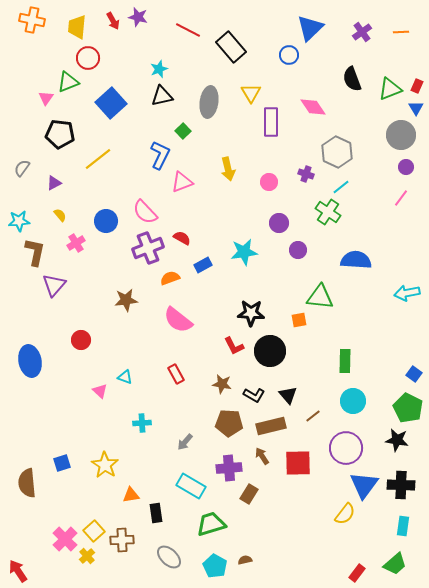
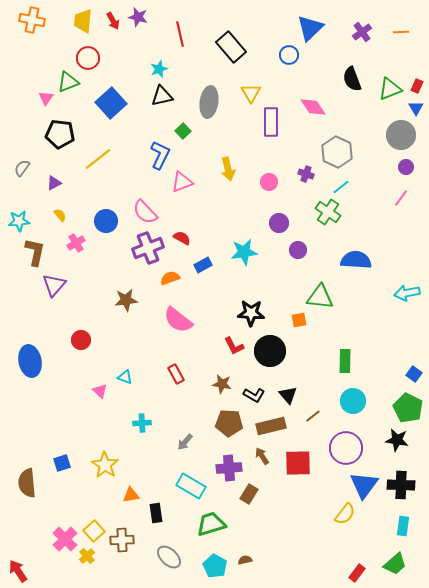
yellow trapezoid at (77, 27): moved 6 px right, 6 px up
red line at (188, 30): moved 8 px left, 4 px down; rotated 50 degrees clockwise
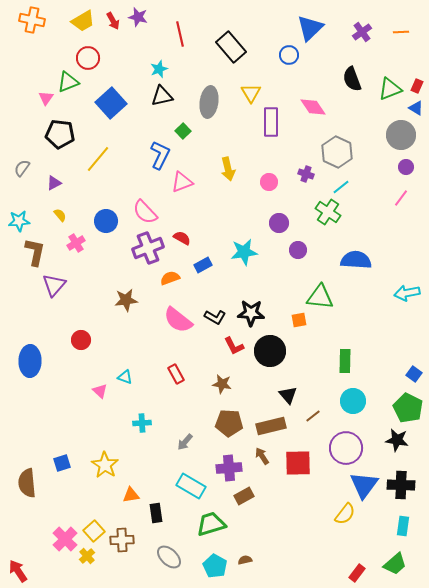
yellow trapezoid at (83, 21): rotated 125 degrees counterclockwise
blue triangle at (416, 108): rotated 28 degrees counterclockwise
yellow line at (98, 159): rotated 12 degrees counterclockwise
blue ellipse at (30, 361): rotated 12 degrees clockwise
black L-shape at (254, 395): moved 39 px left, 78 px up
brown rectangle at (249, 494): moved 5 px left, 2 px down; rotated 30 degrees clockwise
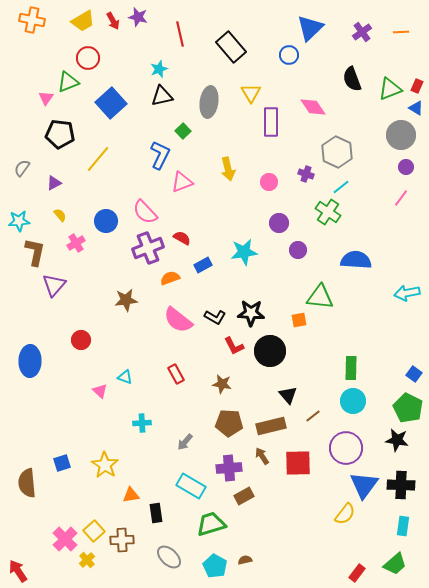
green rectangle at (345, 361): moved 6 px right, 7 px down
yellow cross at (87, 556): moved 4 px down
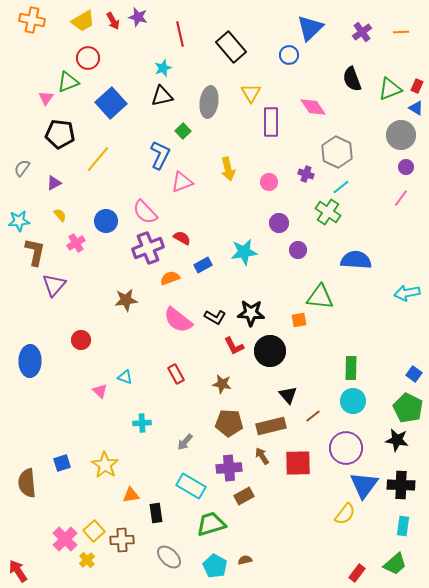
cyan star at (159, 69): moved 4 px right, 1 px up
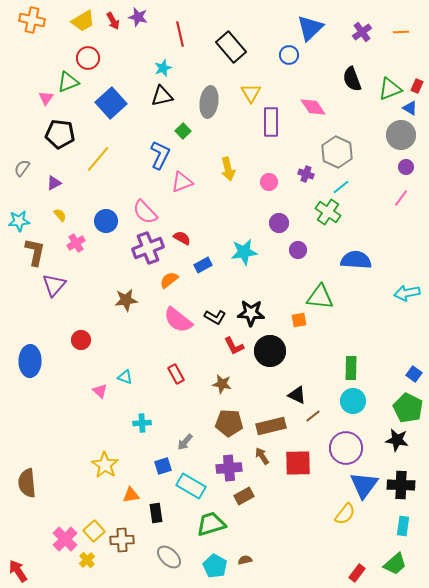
blue triangle at (416, 108): moved 6 px left
orange semicircle at (170, 278): moved 1 px left, 2 px down; rotated 18 degrees counterclockwise
black triangle at (288, 395): moved 9 px right; rotated 24 degrees counterclockwise
blue square at (62, 463): moved 101 px right, 3 px down
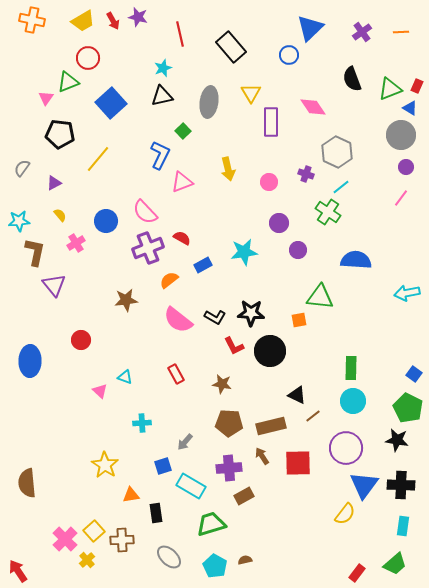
purple triangle at (54, 285): rotated 20 degrees counterclockwise
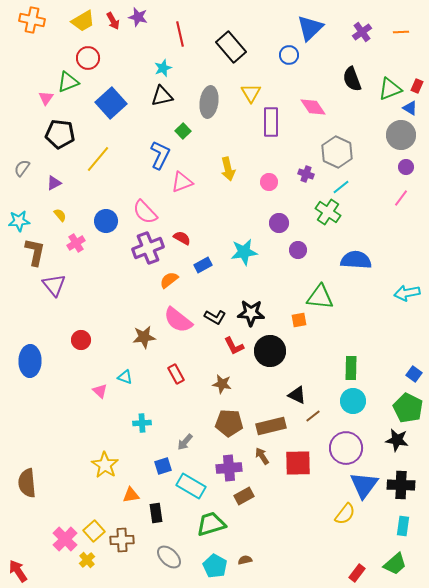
brown star at (126, 300): moved 18 px right, 37 px down
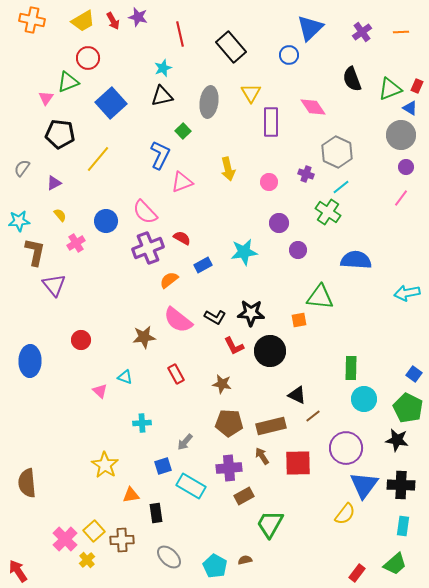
cyan circle at (353, 401): moved 11 px right, 2 px up
green trapezoid at (211, 524): moved 59 px right; rotated 44 degrees counterclockwise
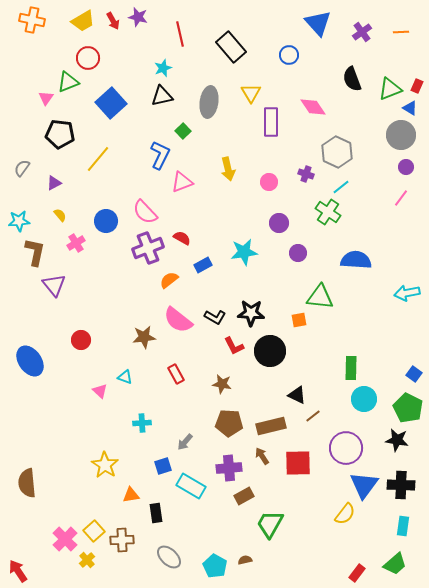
blue triangle at (310, 28): moved 8 px right, 5 px up; rotated 28 degrees counterclockwise
purple circle at (298, 250): moved 3 px down
blue ellipse at (30, 361): rotated 36 degrees counterclockwise
